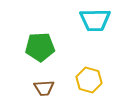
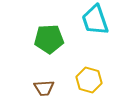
cyan trapezoid: rotated 72 degrees clockwise
green pentagon: moved 9 px right, 8 px up
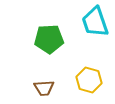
cyan trapezoid: moved 2 px down
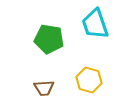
cyan trapezoid: moved 2 px down
green pentagon: rotated 12 degrees clockwise
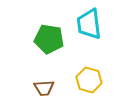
cyan trapezoid: moved 6 px left; rotated 12 degrees clockwise
